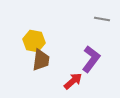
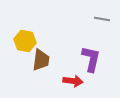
yellow hexagon: moved 9 px left
purple L-shape: rotated 24 degrees counterclockwise
red arrow: rotated 48 degrees clockwise
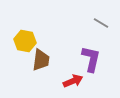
gray line: moved 1 px left, 4 px down; rotated 21 degrees clockwise
red arrow: rotated 30 degrees counterclockwise
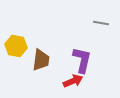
gray line: rotated 21 degrees counterclockwise
yellow hexagon: moved 9 px left, 5 px down
purple L-shape: moved 9 px left, 1 px down
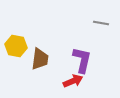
brown trapezoid: moved 1 px left, 1 px up
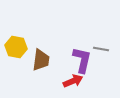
gray line: moved 26 px down
yellow hexagon: moved 1 px down
brown trapezoid: moved 1 px right, 1 px down
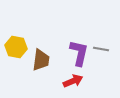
purple L-shape: moved 3 px left, 7 px up
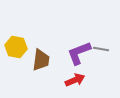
purple L-shape: rotated 124 degrees counterclockwise
red arrow: moved 2 px right, 1 px up
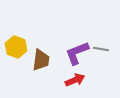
yellow hexagon: rotated 10 degrees clockwise
purple L-shape: moved 2 px left
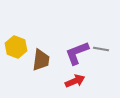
red arrow: moved 1 px down
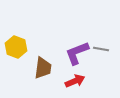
brown trapezoid: moved 2 px right, 8 px down
